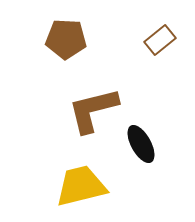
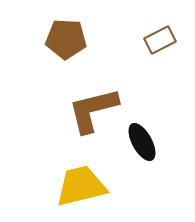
brown rectangle: rotated 12 degrees clockwise
black ellipse: moved 1 px right, 2 px up
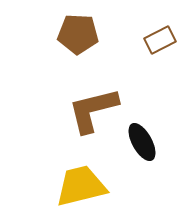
brown pentagon: moved 12 px right, 5 px up
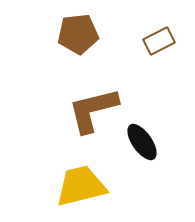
brown pentagon: rotated 9 degrees counterclockwise
brown rectangle: moved 1 px left, 1 px down
black ellipse: rotated 6 degrees counterclockwise
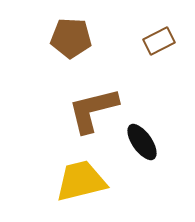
brown pentagon: moved 7 px left, 4 px down; rotated 9 degrees clockwise
yellow trapezoid: moved 5 px up
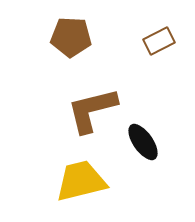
brown pentagon: moved 1 px up
brown L-shape: moved 1 px left
black ellipse: moved 1 px right
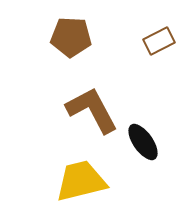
brown L-shape: rotated 76 degrees clockwise
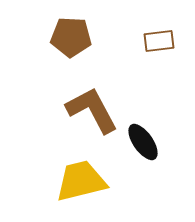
brown rectangle: rotated 20 degrees clockwise
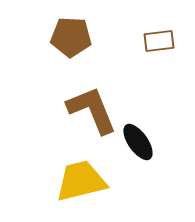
brown L-shape: rotated 6 degrees clockwise
black ellipse: moved 5 px left
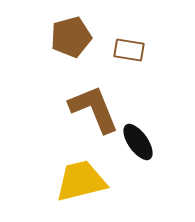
brown pentagon: rotated 18 degrees counterclockwise
brown rectangle: moved 30 px left, 9 px down; rotated 16 degrees clockwise
brown L-shape: moved 2 px right, 1 px up
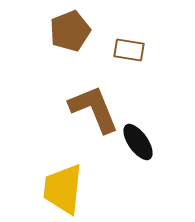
brown pentagon: moved 1 px left, 6 px up; rotated 6 degrees counterclockwise
yellow trapezoid: moved 18 px left, 8 px down; rotated 70 degrees counterclockwise
